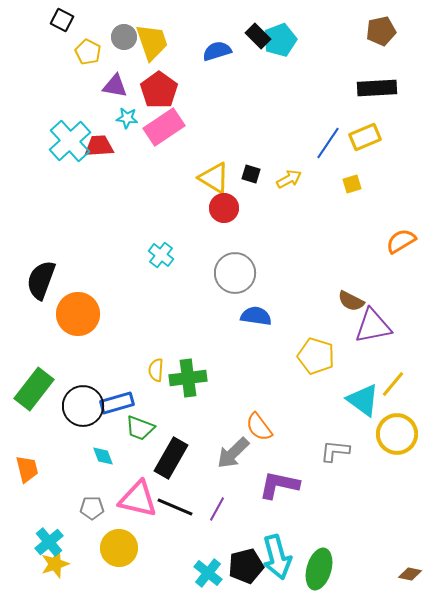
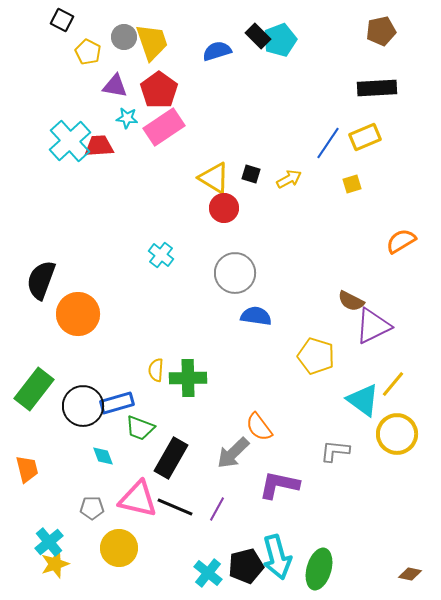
purple triangle at (373, 326): rotated 15 degrees counterclockwise
green cross at (188, 378): rotated 6 degrees clockwise
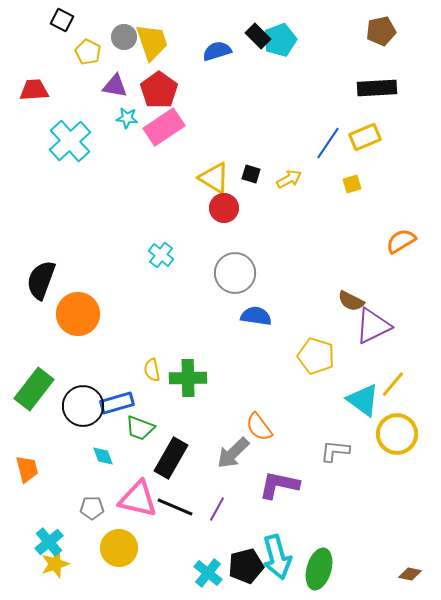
red trapezoid at (99, 146): moved 65 px left, 56 px up
yellow semicircle at (156, 370): moved 4 px left; rotated 15 degrees counterclockwise
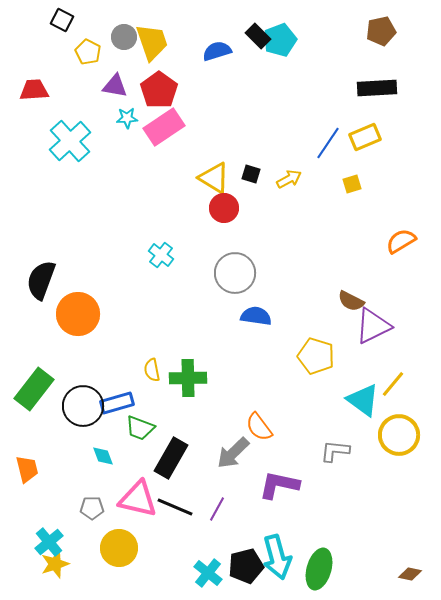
cyan star at (127, 118): rotated 10 degrees counterclockwise
yellow circle at (397, 434): moved 2 px right, 1 px down
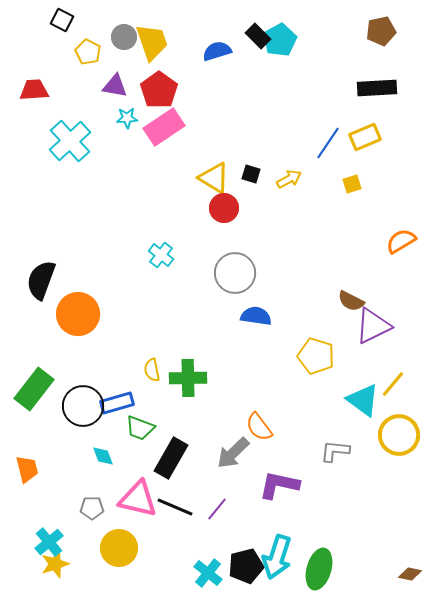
cyan pentagon at (280, 40): rotated 8 degrees counterclockwise
purple line at (217, 509): rotated 10 degrees clockwise
cyan arrow at (277, 557): rotated 33 degrees clockwise
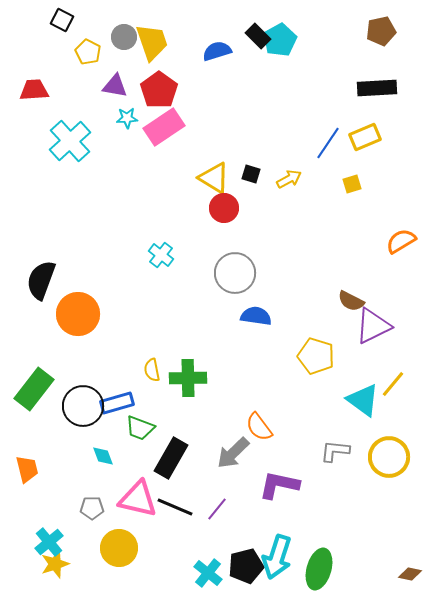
yellow circle at (399, 435): moved 10 px left, 22 px down
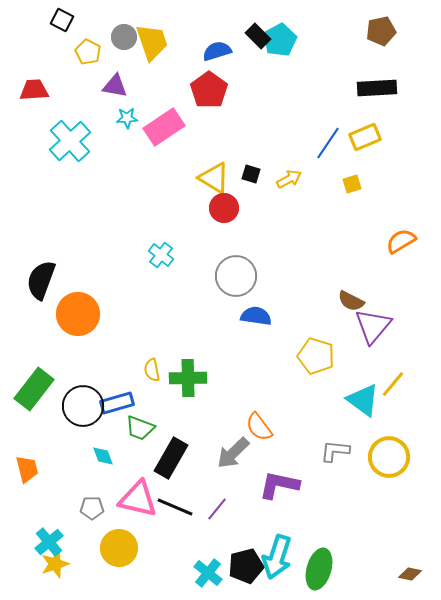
red pentagon at (159, 90): moved 50 px right
gray circle at (235, 273): moved 1 px right, 3 px down
purple triangle at (373, 326): rotated 24 degrees counterclockwise
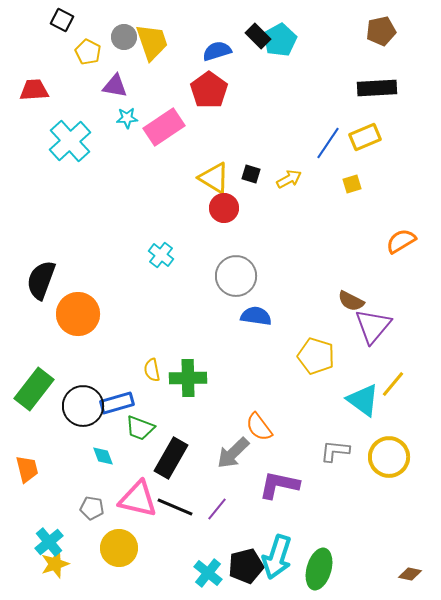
gray pentagon at (92, 508): rotated 10 degrees clockwise
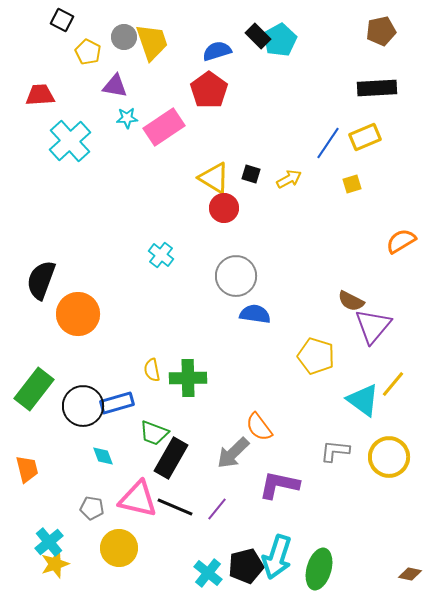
red trapezoid at (34, 90): moved 6 px right, 5 px down
blue semicircle at (256, 316): moved 1 px left, 2 px up
green trapezoid at (140, 428): moved 14 px right, 5 px down
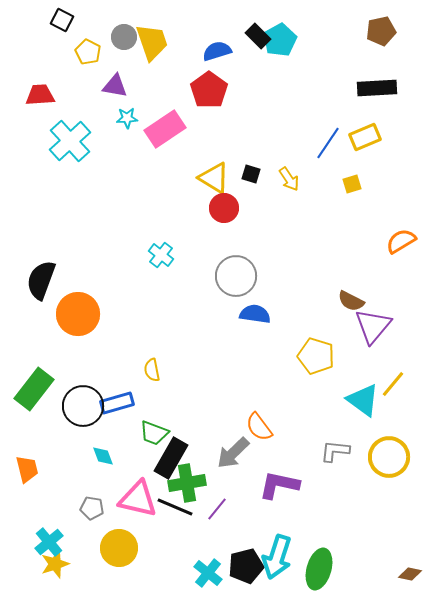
pink rectangle at (164, 127): moved 1 px right, 2 px down
yellow arrow at (289, 179): rotated 85 degrees clockwise
green cross at (188, 378): moved 1 px left, 105 px down; rotated 9 degrees counterclockwise
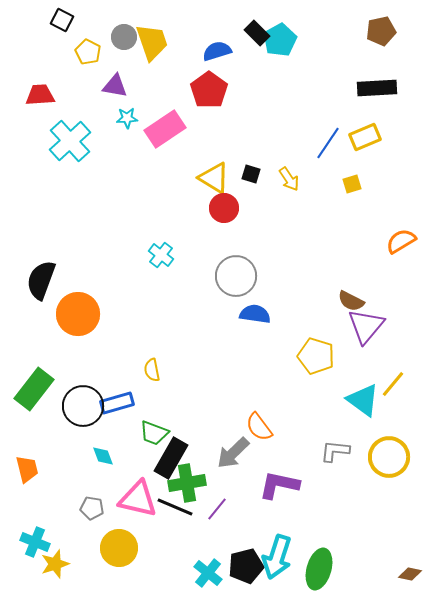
black rectangle at (258, 36): moved 1 px left, 3 px up
purple triangle at (373, 326): moved 7 px left
cyan cross at (49, 542): moved 14 px left; rotated 28 degrees counterclockwise
